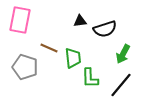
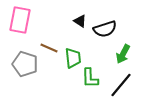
black triangle: rotated 40 degrees clockwise
gray pentagon: moved 3 px up
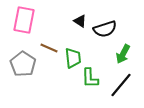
pink rectangle: moved 4 px right
gray pentagon: moved 2 px left; rotated 15 degrees clockwise
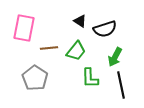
pink rectangle: moved 8 px down
brown line: rotated 30 degrees counterclockwise
green arrow: moved 8 px left, 3 px down
green trapezoid: moved 3 px right, 7 px up; rotated 45 degrees clockwise
gray pentagon: moved 12 px right, 14 px down
black line: rotated 52 degrees counterclockwise
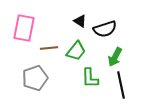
gray pentagon: rotated 20 degrees clockwise
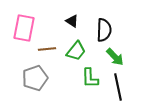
black triangle: moved 8 px left
black semicircle: moved 1 px left, 1 px down; rotated 70 degrees counterclockwise
brown line: moved 2 px left, 1 px down
green arrow: rotated 72 degrees counterclockwise
black line: moved 3 px left, 2 px down
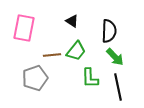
black semicircle: moved 5 px right, 1 px down
brown line: moved 5 px right, 6 px down
